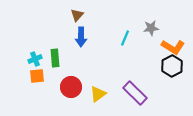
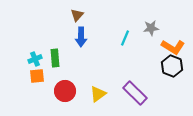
black hexagon: rotated 10 degrees counterclockwise
red circle: moved 6 px left, 4 px down
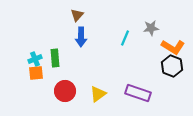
orange square: moved 1 px left, 3 px up
purple rectangle: moved 3 px right; rotated 25 degrees counterclockwise
